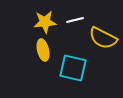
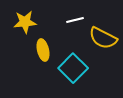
yellow star: moved 20 px left
cyan square: rotated 32 degrees clockwise
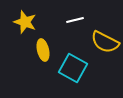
yellow star: rotated 25 degrees clockwise
yellow semicircle: moved 2 px right, 4 px down
cyan square: rotated 16 degrees counterclockwise
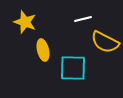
white line: moved 8 px right, 1 px up
cyan square: rotated 28 degrees counterclockwise
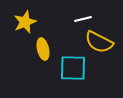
yellow star: rotated 30 degrees clockwise
yellow semicircle: moved 6 px left
yellow ellipse: moved 1 px up
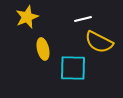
yellow star: moved 2 px right, 5 px up
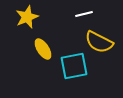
white line: moved 1 px right, 5 px up
yellow ellipse: rotated 20 degrees counterclockwise
cyan square: moved 1 px right, 2 px up; rotated 12 degrees counterclockwise
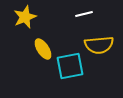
yellow star: moved 2 px left
yellow semicircle: moved 3 px down; rotated 32 degrees counterclockwise
cyan square: moved 4 px left
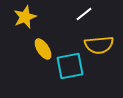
white line: rotated 24 degrees counterclockwise
